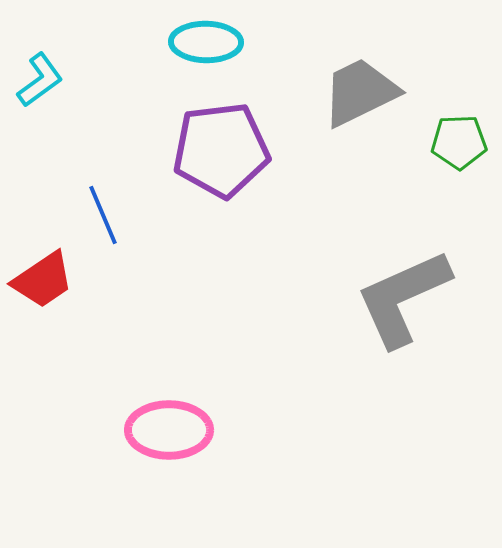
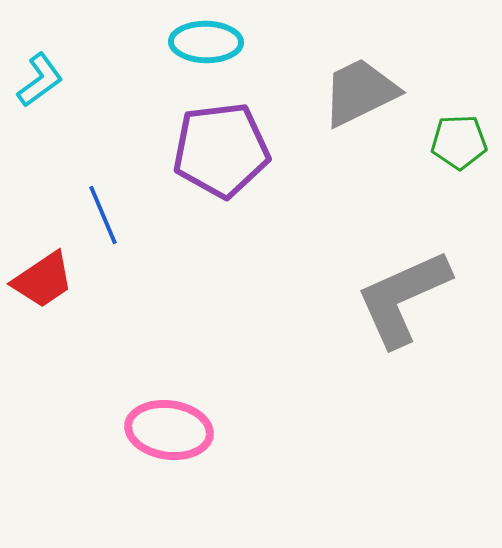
pink ellipse: rotated 8 degrees clockwise
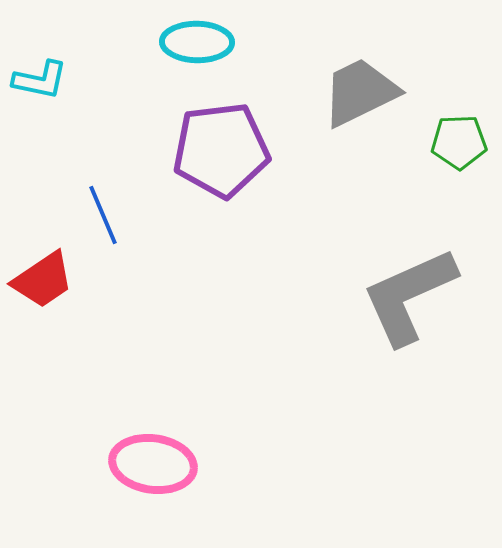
cyan ellipse: moved 9 px left
cyan L-shape: rotated 48 degrees clockwise
gray L-shape: moved 6 px right, 2 px up
pink ellipse: moved 16 px left, 34 px down
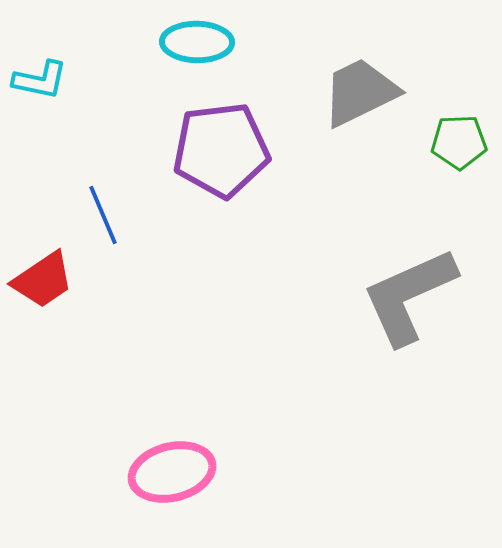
pink ellipse: moved 19 px right, 8 px down; rotated 22 degrees counterclockwise
